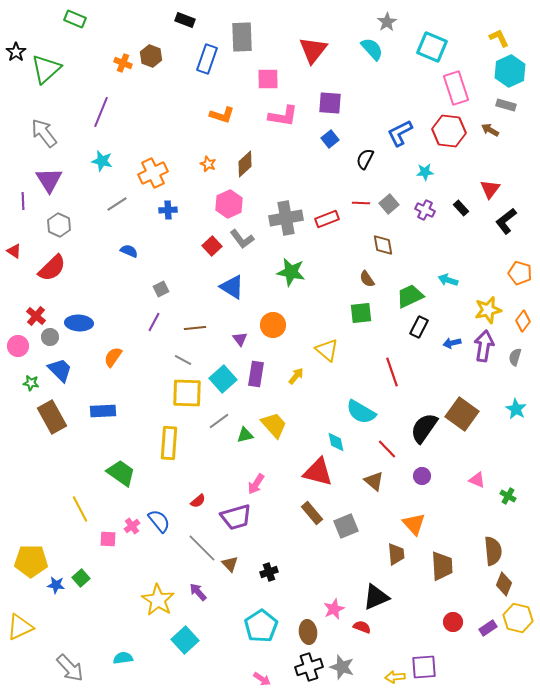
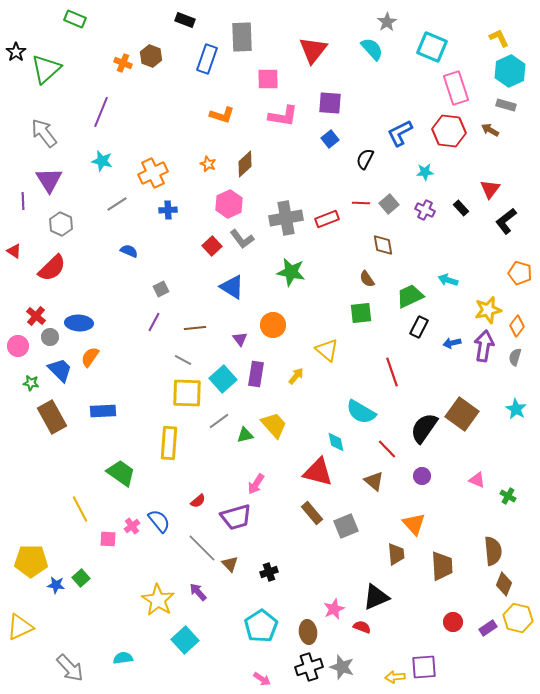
gray hexagon at (59, 225): moved 2 px right, 1 px up
orange diamond at (523, 321): moved 6 px left, 5 px down
orange semicircle at (113, 357): moved 23 px left
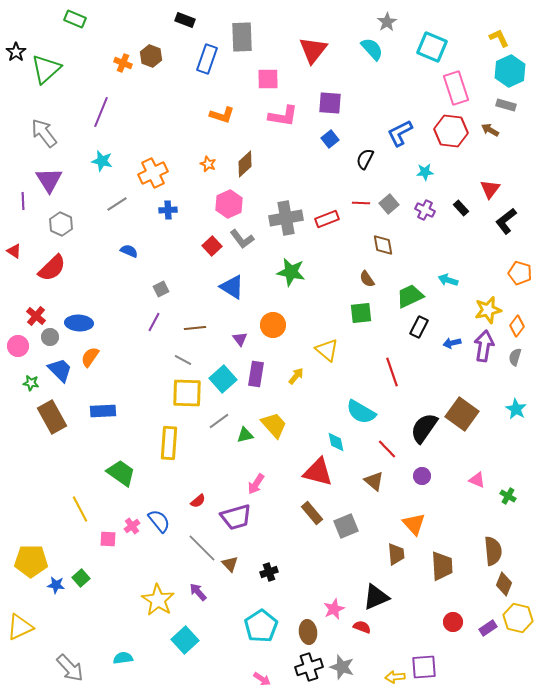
red hexagon at (449, 131): moved 2 px right
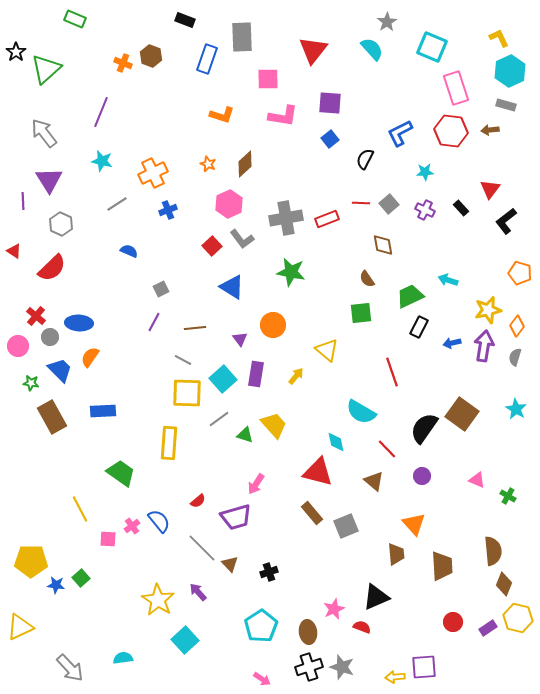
brown arrow at (490, 130): rotated 36 degrees counterclockwise
blue cross at (168, 210): rotated 18 degrees counterclockwise
gray line at (219, 421): moved 2 px up
green triangle at (245, 435): rotated 30 degrees clockwise
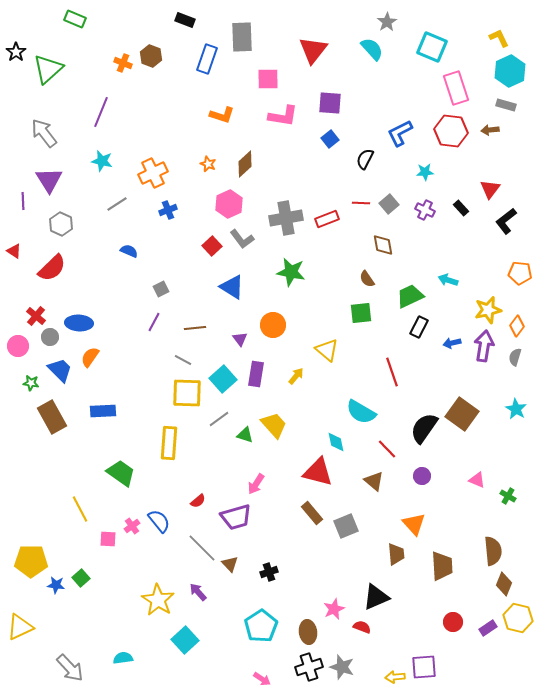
green triangle at (46, 69): moved 2 px right
orange pentagon at (520, 273): rotated 10 degrees counterclockwise
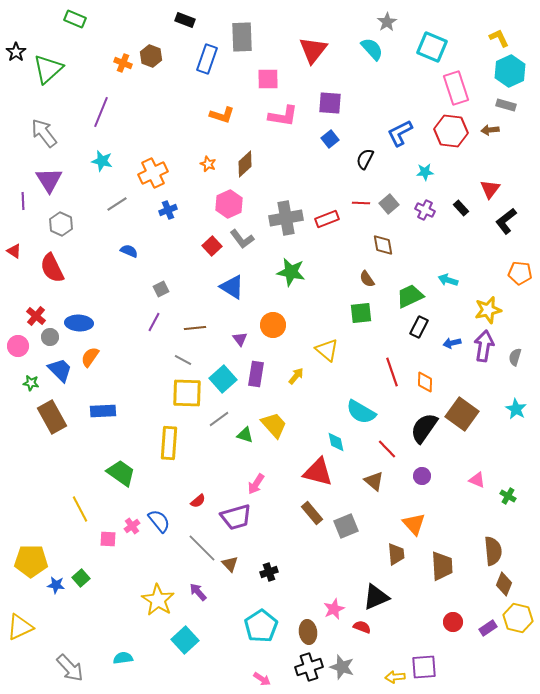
red semicircle at (52, 268): rotated 108 degrees clockwise
orange diamond at (517, 326): moved 92 px left, 56 px down; rotated 35 degrees counterclockwise
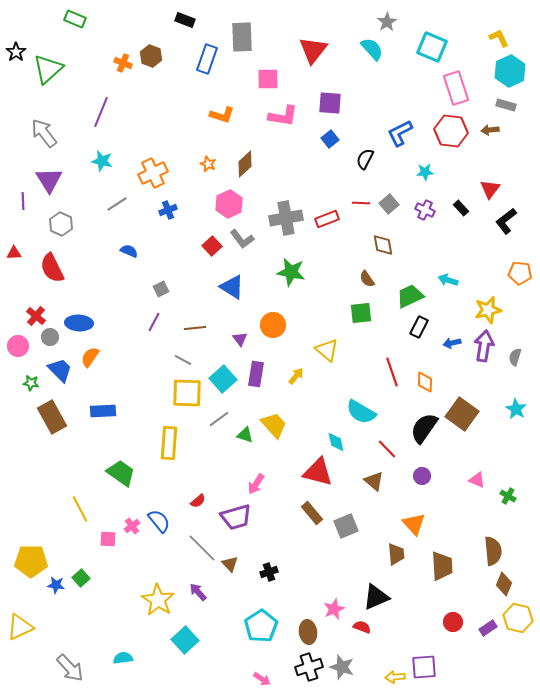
red triangle at (14, 251): moved 2 px down; rotated 35 degrees counterclockwise
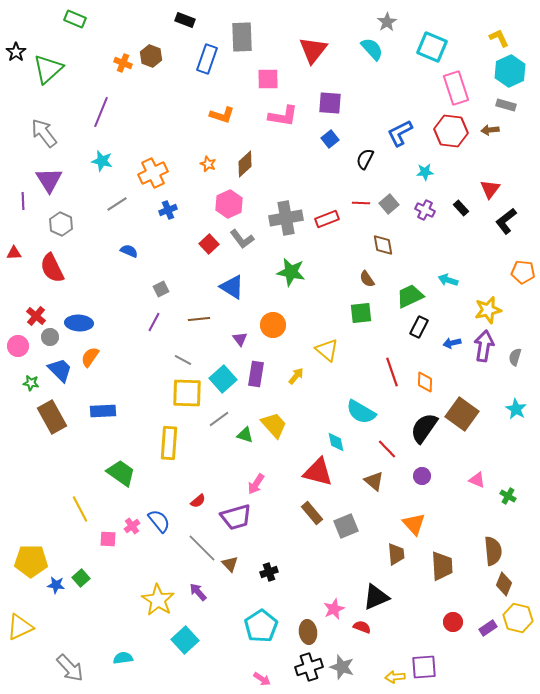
red square at (212, 246): moved 3 px left, 2 px up
orange pentagon at (520, 273): moved 3 px right, 1 px up
brown line at (195, 328): moved 4 px right, 9 px up
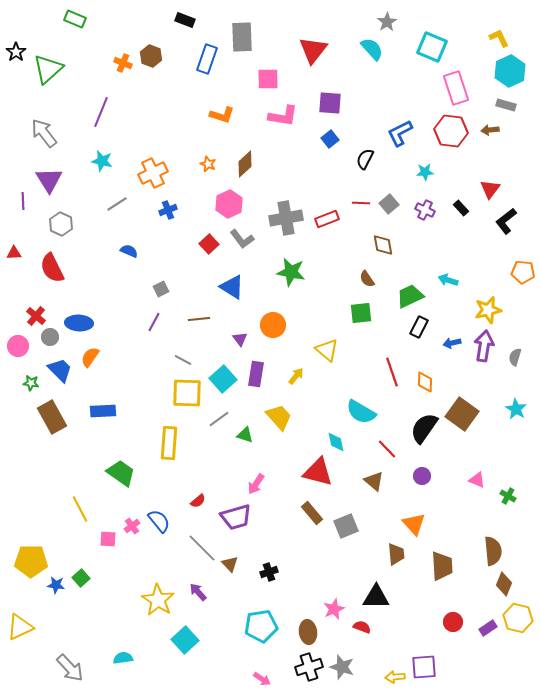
yellow trapezoid at (274, 425): moved 5 px right, 8 px up
black triangle at (376, 597): rotated 24 degrees clockwise
cyan pentagon at (261, 626): rotated 24 degrees clockwise
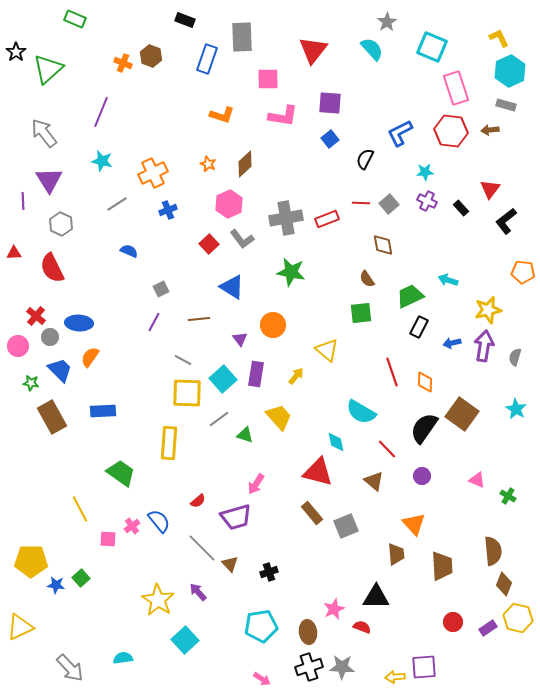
purple cross at (425, 210): moved 2 px right, 9 px up
gray star at (342, 667): rotated 15 degrees counterclockwise
